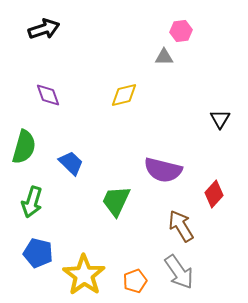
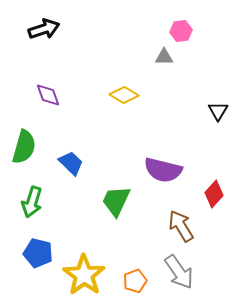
yellow diamond: rotated 44 degrees clockwise
black triangle: moved 2 px left, 8 px up
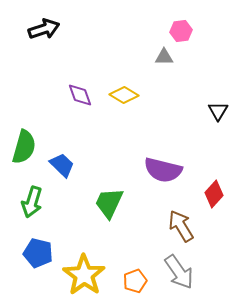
purple diamond: moved 32 px right
blue trapezoid: moved 9 px left, 2 px down
green trapezoid: moved 7 px left, 2 px down
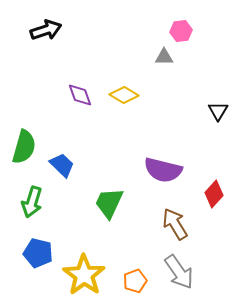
black arrow: moved 2 px right, 1 px down
brown arrow: moved 6 px left, 2 px up
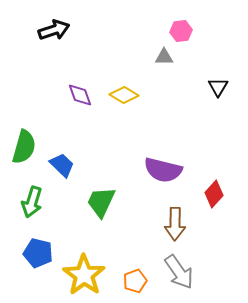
black arrow: moved 8 px right
black triangle: moved 24 px up
green trapezoid: moved 8 px left, 1 px up
brown arrow: rotated 148 degrees counterclockwise
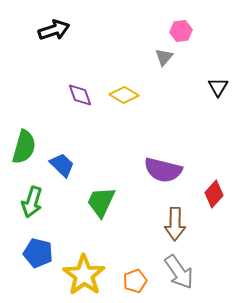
gray triangle: rotated 48 degrees counterclockwise
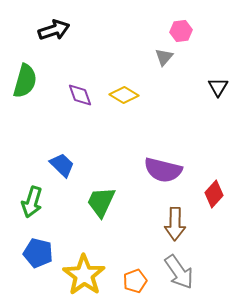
green semicircle: moved 1 px right, 66 px up
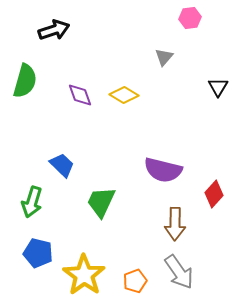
pink hexagon: moved 9 px right, 13 px up
